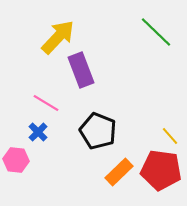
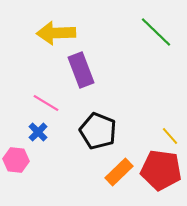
yellow arrow: moved 2 px left, 4 px up; rotated 135 degrees counterclockwise
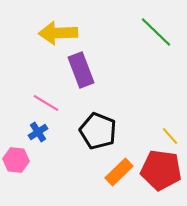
yellow arrow: moved 2 px right
blue cross: rotated 12 degrees clockwise
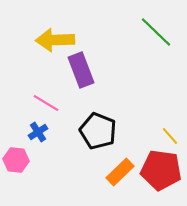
yellow arrow: moved 3 px left, 7 px down
orange rectangle: moved 1 px right
